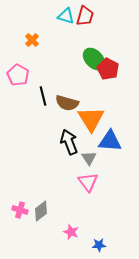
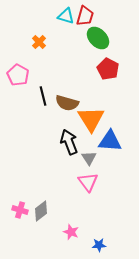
orange cross: moved 7 px right, 2 px down
green ellipse: moved 4 px right, 21 px up
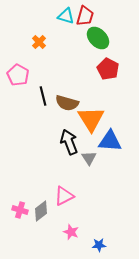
pink triangle: moved 24 px left, 14 px down; rotated 40 degrees clockwise
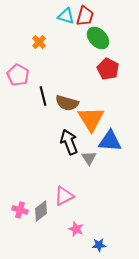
pink star: moved 5 px right, 3 px up
